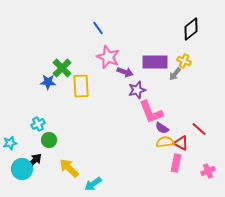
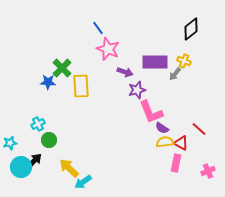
pink star: moved 8 px up
cyan circle: moved 1 px left, 2 px up
cyan arrow: moved 10 px left, 2 px up
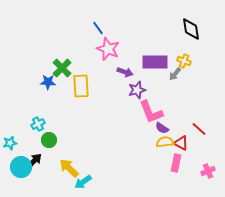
black diamond: rotated 60 degrees counterclockwise
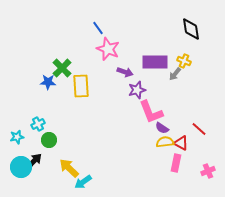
cyan star: moved 7 px right, 6 px up
